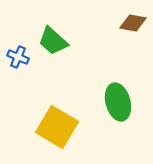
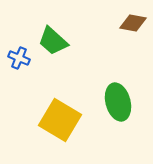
blue cross: moved 1 px right, 1 px down
yellow square: moved 3 px right, 7 px up
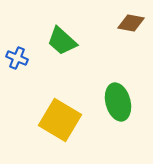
brown diamond: moved 2 px left
green trapezoid: moved 9 px right
blue cross: moved 2 px left
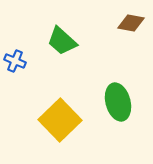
blue cross: moved 2 px left, 3 px down
yellow square: rotated 15 degrees clockwise
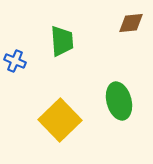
brown diamond: rotated 16 degrees counterclockwise
green trapezoid: rotated 136 degrees counterclockwise
green ellipse: moved 1 px right, 1 px up
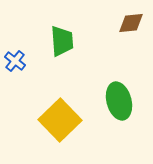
blue cross: rotated 15 degrees clockwise
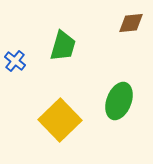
green trapezoid: moved 1 px right, 5 px down; rotated 20 degrees clockwise
green ellipse: rotated 36 degrees clockwise
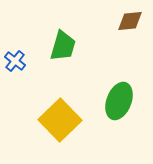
brown diamond: moved 1 px left, 2 px up
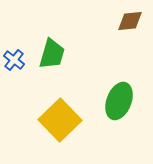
green trapezoid: moved 11 px left, 8 px down
blue cross: moved 1 px left, 1 px up
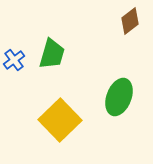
brown diamond: rotated 32 degrees counterclockwise
blue cross: rotated 15 degrees clockwise
green ellipse: moved 4 px up
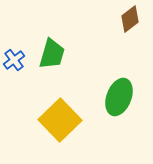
brown diamond: moved 2 px up
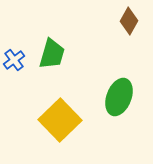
brown diamond: moved 1 px left, 2 px down; rotated 24 degrees counterclockwise
